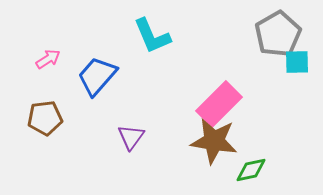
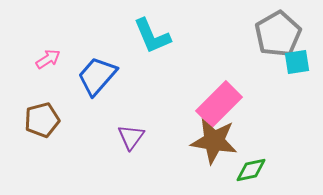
cyan square: rotated 8 degrees counterclockwise
brown pentagon: moved 3 px left, 2 px down; rotated 8 degrees counterclockwise
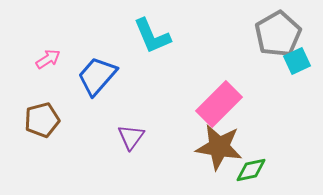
cyan square: moved 1 px up; rotated 16 degrees counterclockwise
brown star: moved 5 px right, 6 px down
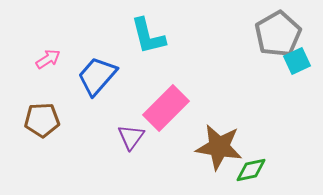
cyan L-shape: moved 4 px left; rotated 9 degrees clockwise
pink rectangle: moved 53 px left, 4 px down
brown pentagon: rotated 12 degrees clockwise
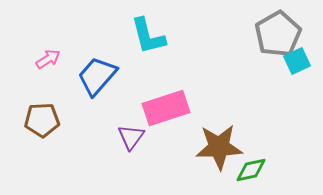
pink rectangle: rotated 27 degrees clockwise
brown star: rotated 12 degrees counterclockwise
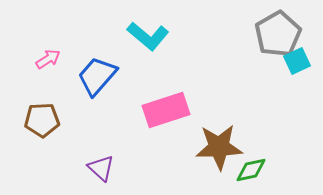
cyan L-shape: rotated 36 degrees counterclockwise
pink rectangle: moved 2 px down
purple triangle: moved 30 px left, 31 px down; rotated 24 degrees counterclockwise
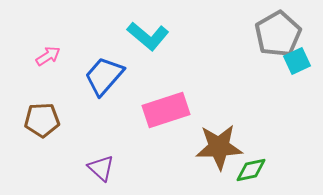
pink arrow: moved 3 px up
blue trapezoid: moved 7 px right
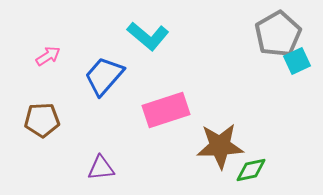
brown star: moved 1 px right, 1 px up
purple triangle: rotated 48 degrees counterclockwise
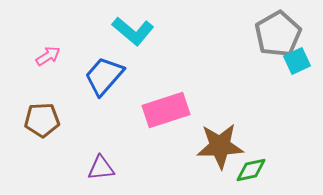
cyan L-shape: moved 15 px left, 5 px up
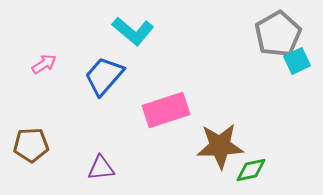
pink arrow: moved 4 px left, 8 px down
brown pentagon: moved 11 px left, 25 px down
